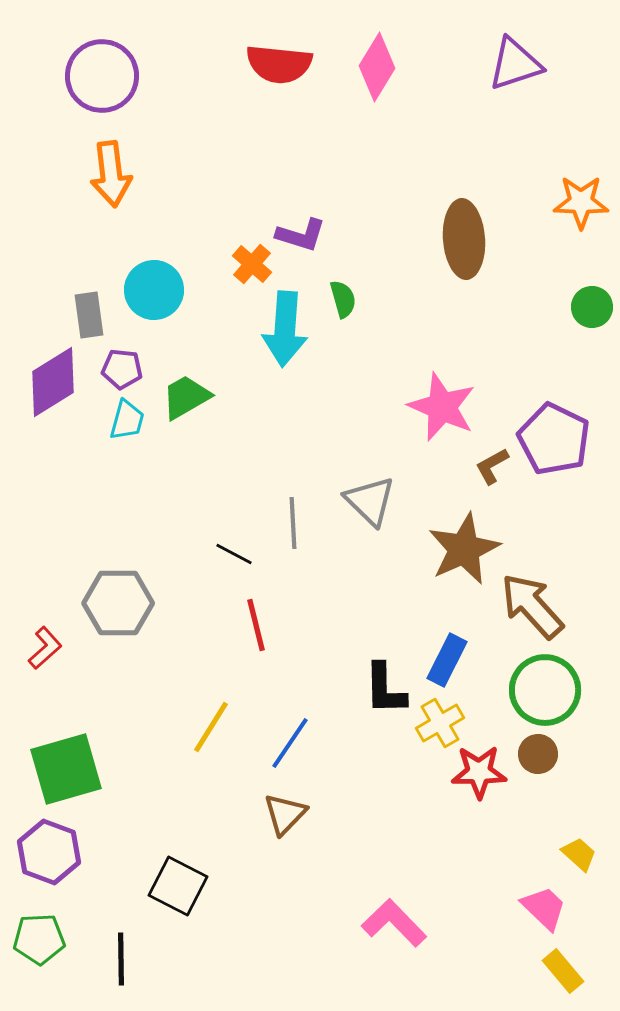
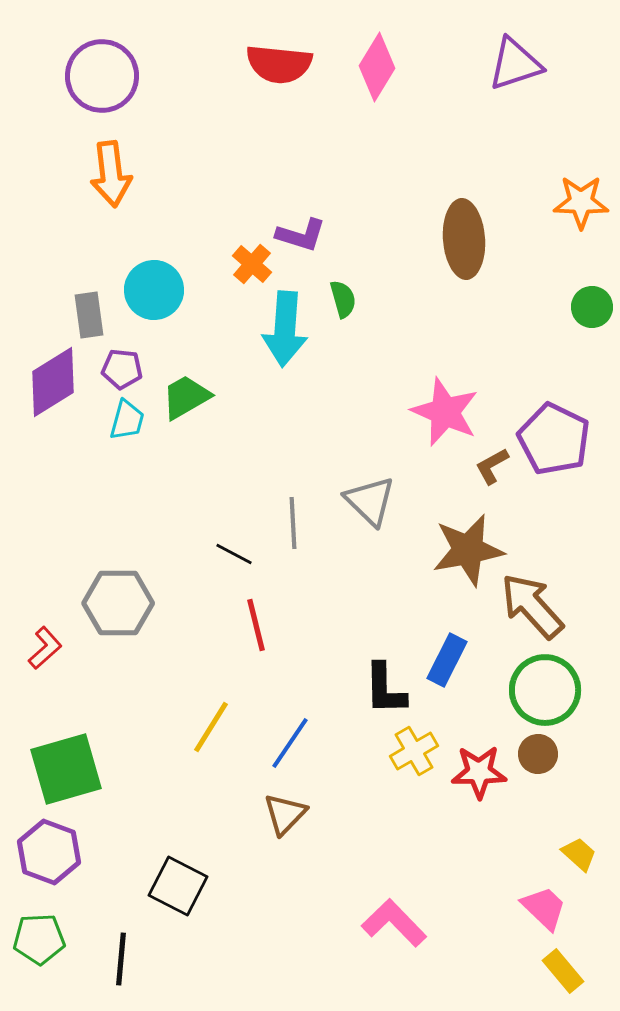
pink star at (442, 407): moved 3 px right, 5 px down
brown star at (464, 549): moved 4 px right, 1 px down; rotated 14 degrees clockwise
yellow cross at (440, 723): moved 26 px left, 28 px down
black line at (121, 959): rotated 6 degrees clockwise
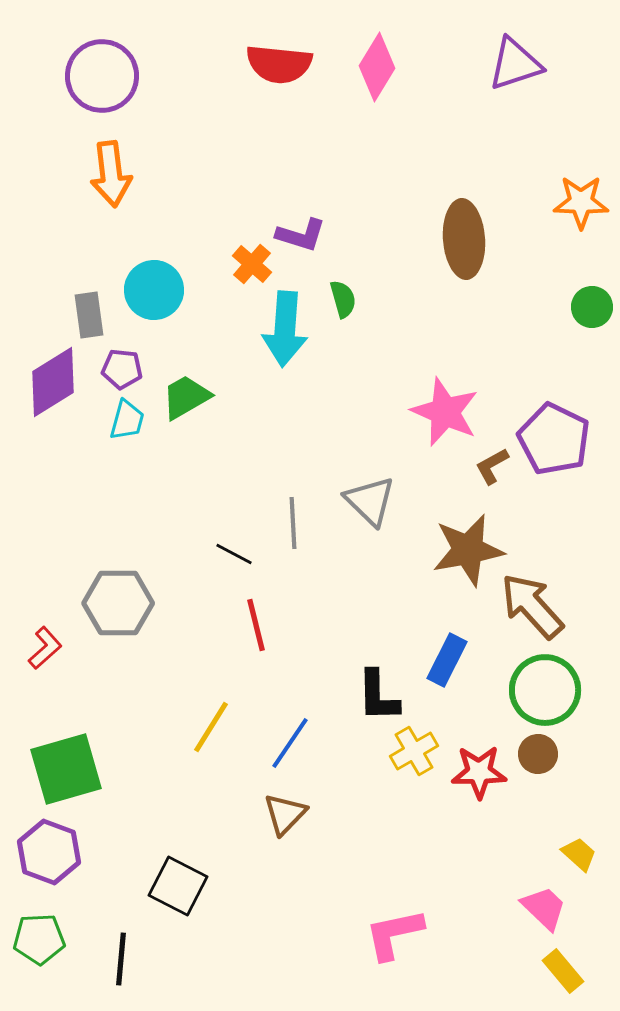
black L-shape at (385, 689): moved 7 px left, 7 px down
pink L-shape at (394, 923): moved 11 px down; rotated 58 degrees counterclockwise
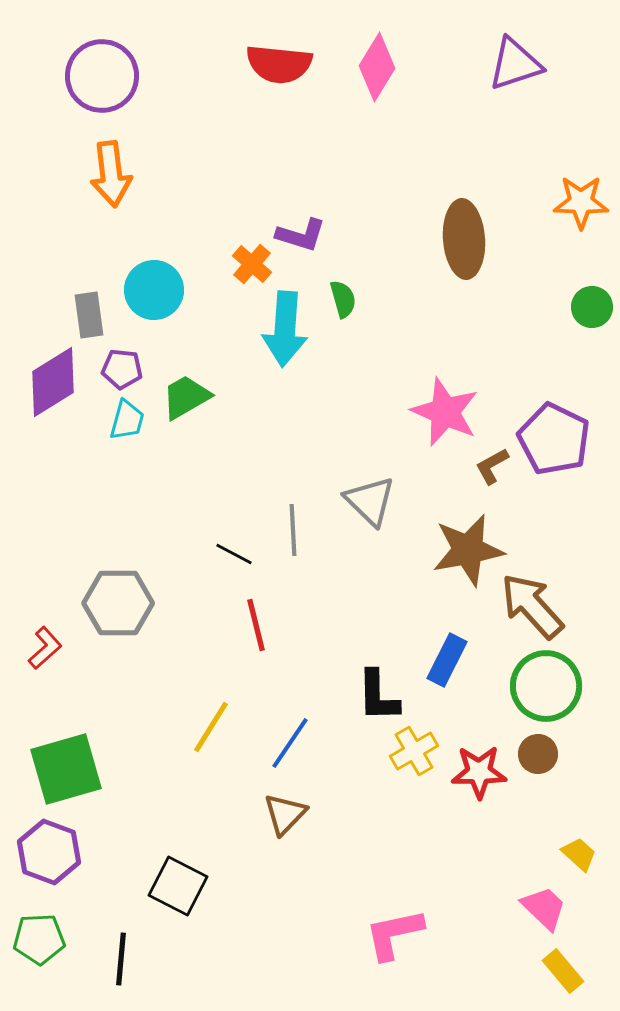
gray line at (293, 523): moved 7 px down
green circle at (545, 690): moved 1 px right, 4 px up
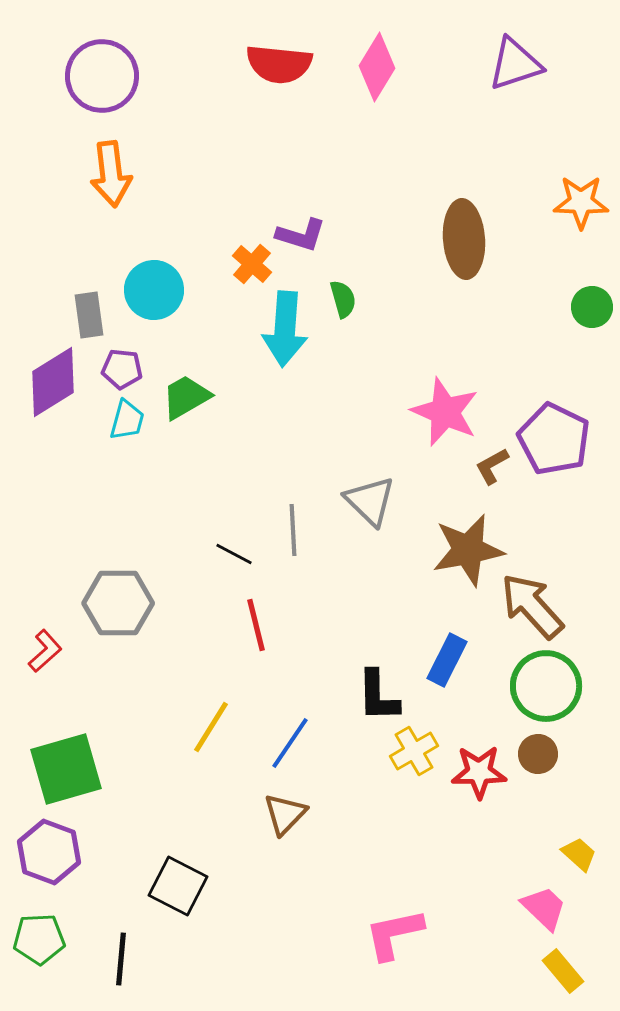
red L-shape at (45, 648): moved 3 px down
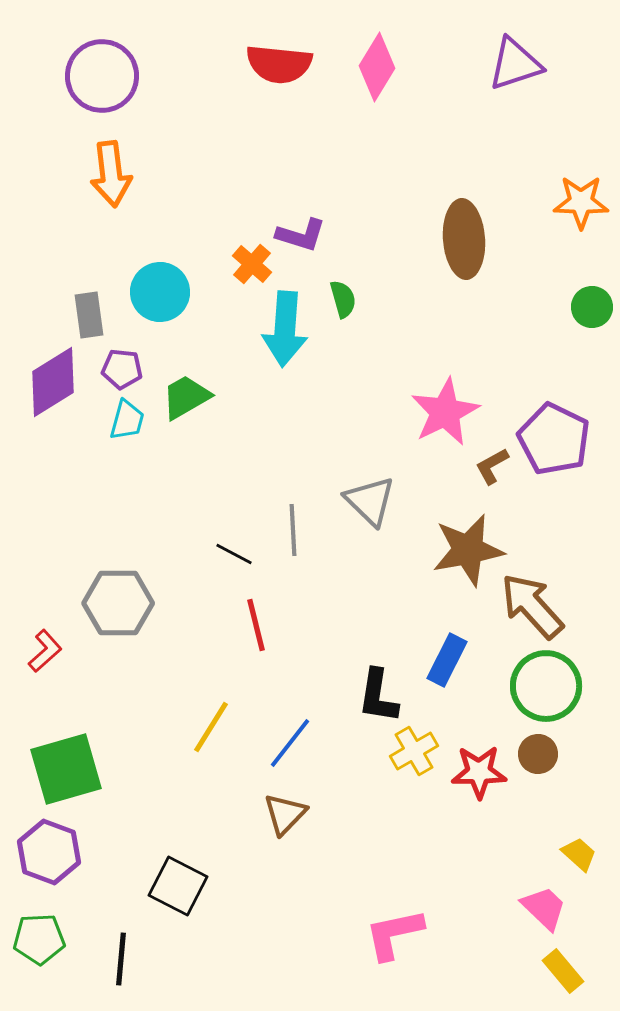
cyan circle at (154, 290): moved 6 px right, 2 px down
pink star at (445, 412): rotated 22 degrees clockwise
black L-shape at (378, 696): rotated 10 degrees clockwise
blue line at (290, 743): rotated 4 degrees clockwise
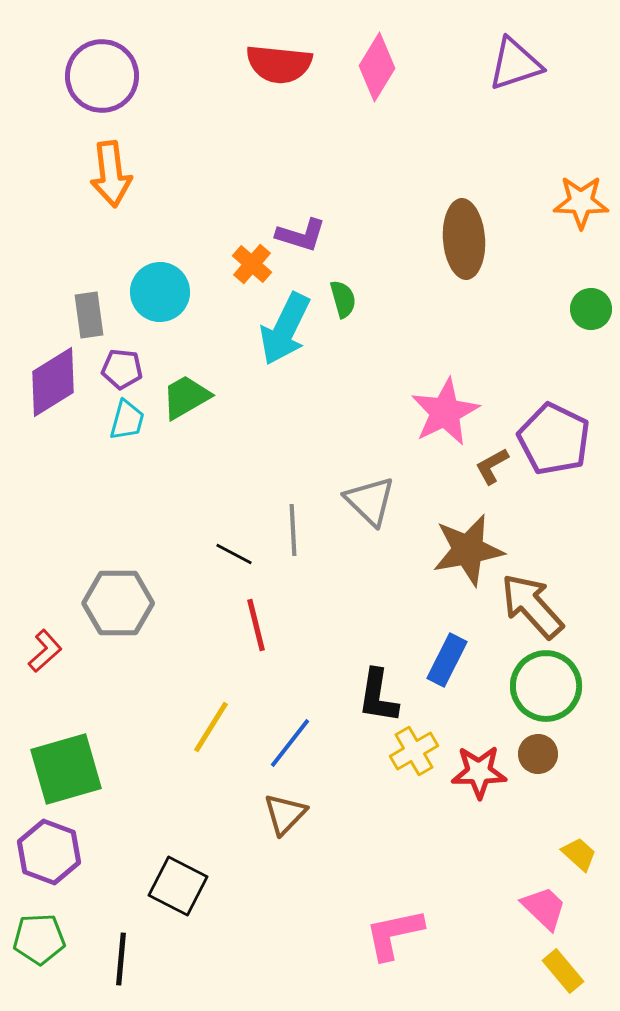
green circle at (592, 307): moved 1 px left, 2 px down
cyan arrow at (285, 329): rotated 22 degrees clockwise
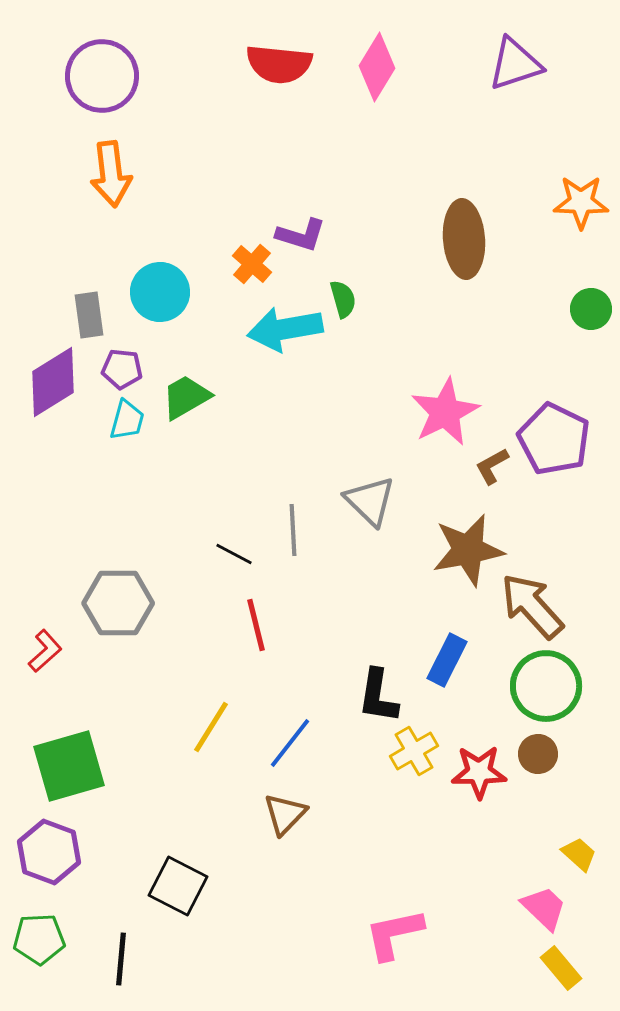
cyan arrow at (285, 329): rotated 54 degrees clockwise
green square at (66, 769): moved 3 px right, 3 px up
yellow rectangle at (563, 971): moved 2 px left, 3 px up
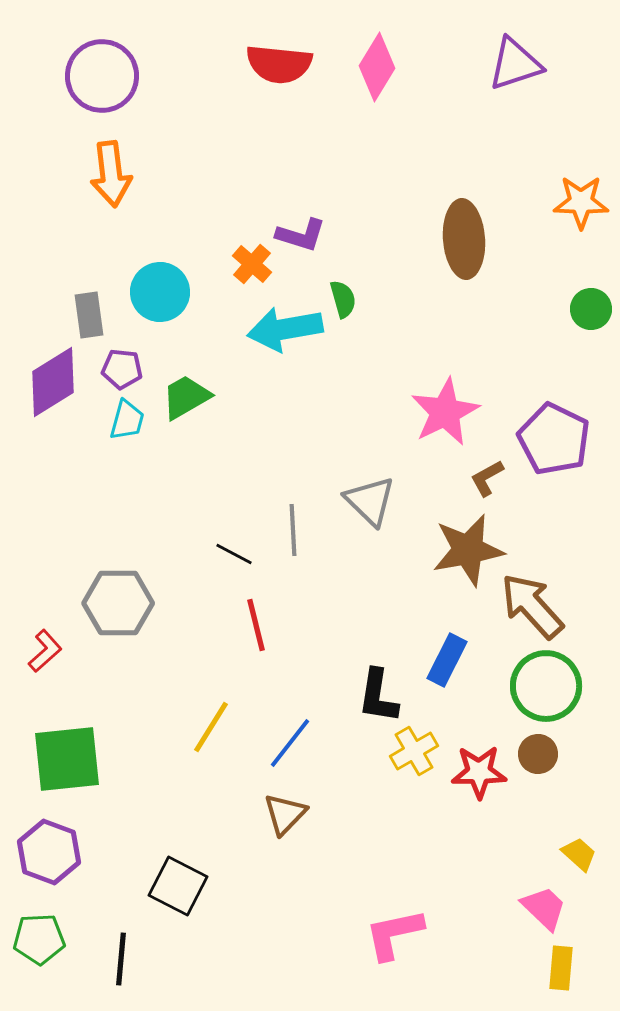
brown L-shape at (492, 466): moved 5 px left, 12 px down
green square at (69, 766): moved 2 px left, 7 px up; rotated 10 degrees clockwise
yellow rectangle at (561, 968): rotated 45 degrees clockwise
